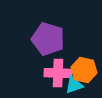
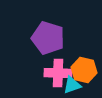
purple pentagon: moved 1 px up
cyan triangle: moved 2 px left
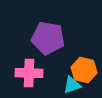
purple pentagon: rotated 8 degrees counterclockwise
pink cross: moved 29 px left
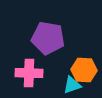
orange hexagon: rotated 10 degrees counterclockwise
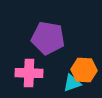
cyan triangle: moved 2 px up
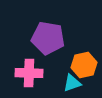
orange hexagon: moved 5 px up; rotated 15 degrees counterclockwise
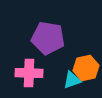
orange hexagon: moved 2 px right, 3 px down
cyan triangle: moved 3 px up
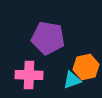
orange hexagon: moved 1 px up
pink cross: moved 2 px down
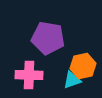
orange hexagon: moved 3 px left, 1 px up
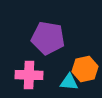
orange hexagon: moved 2 px right, 3 px down
cyan triangle: moved 3 px left, 2 px down; rotated 24 degrees clockwise
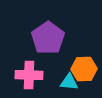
purple pentagon: rotated 28 degrees clockwise
orange hexagon: moved 1 px left; rotated 10 degrees clockwise
